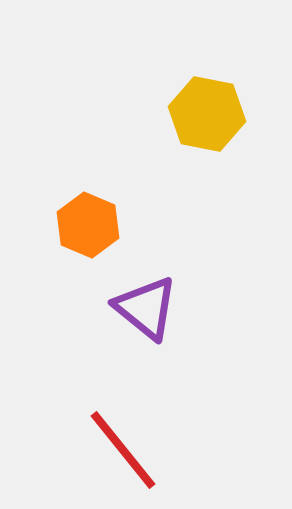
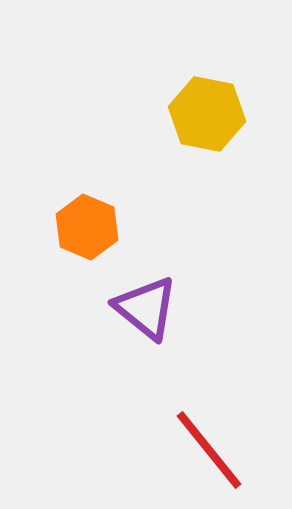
orange hexagon: moved 1 px left, 2 px down
red line: moved 86 px right
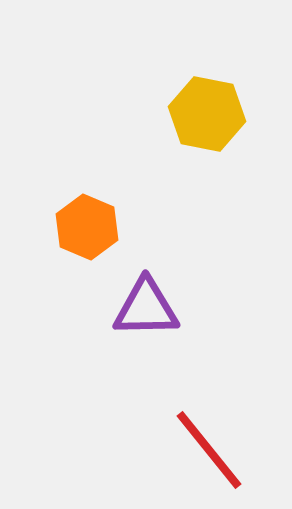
purple triangle: rotated 40 degrees counterclockwise
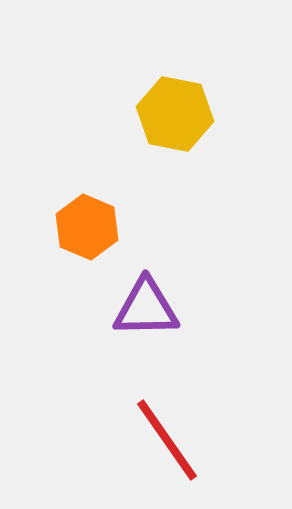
yellow hexagon: moved 32 px left
red line: moved 42 px left, 10 px up; rotated 4 degrees clockwise
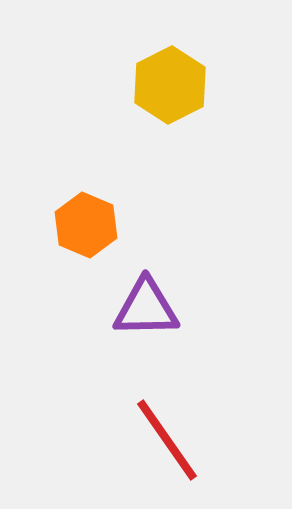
yellow hexagon: moved 5 px left, 29 px up; rotated 22 degrees clockwise
orange hexagon: moved 1 px left, 2 px up
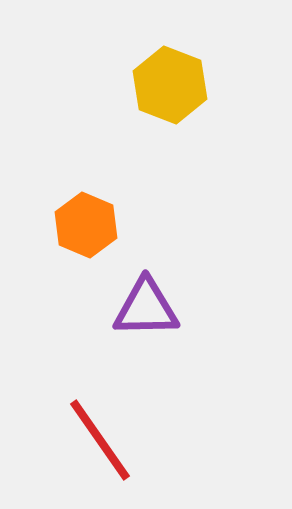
yellow hexagon: rotated 12 degrees counterclockwise
red line: moved 67 px left
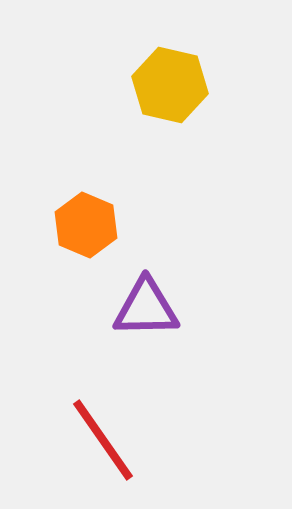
yellow hexagon: rotated 8 degrees counterclockwise
red line: moved 3 px right
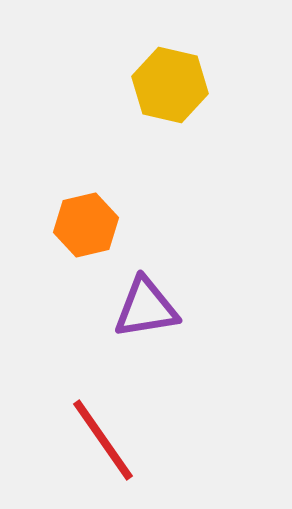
orange hexagon: rotated 24 degrees clockwise
purple triangle: rotated 8 degrees counterclockwise
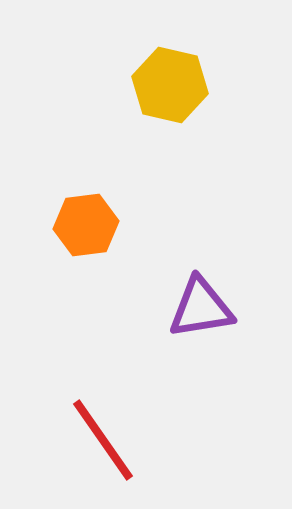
orange hexagon: rotated 6 degrees clockwise
purple triangle: moved 55 px right
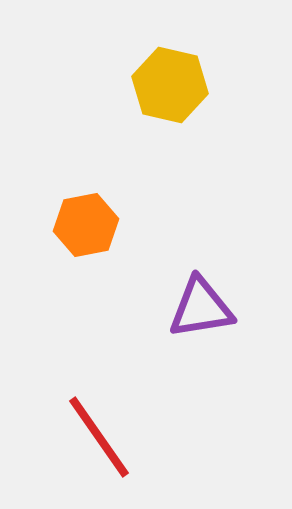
orange hexagon: rotated 4 degrees counterclockwise
red line: moved 4 px left, 3 px up
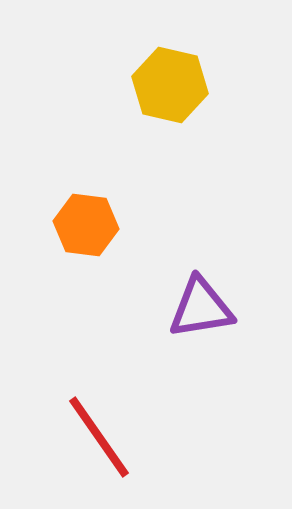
orange hexagon: rotated 18 degrees clockwise
